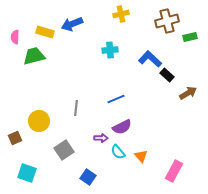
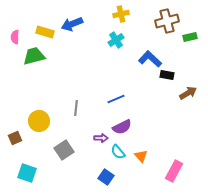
cyan cross: moved 6 px right, 10 px up; rotated 28 degrees counterclockwise
black rectangle: rotated 32 degrees counterclockwise
blue square: moved 18 px right
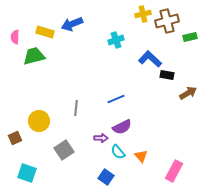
yellow cross: moved 22 px right
cyan cross: rotated 14 degrees clockwise
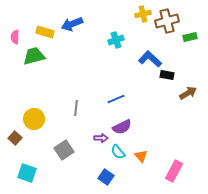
yellow circle: moved 5 px left, 2 px up
brown square: rotated 24 degrees counterclockwise
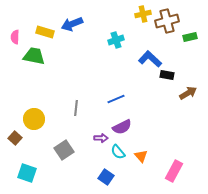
green trapezoid: rotated 25 degrees clockwise
